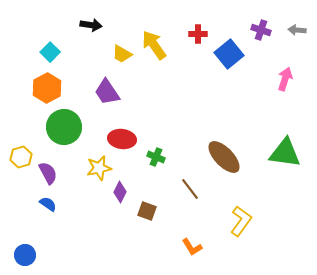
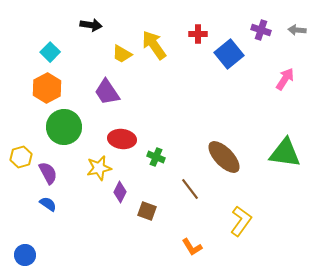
pink arrow: rotated 15 degrees clockwise
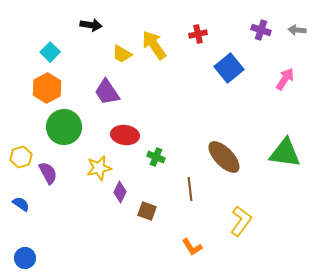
red cross: rotated 12 degrees counterclockwise
blue square: moved 14 px down
red ellipse: moved 3 px right, 4 px up
brown line: rotated 30 degrees clockwise
blue semicircle: moved 27 px left
blue circle: moved 3 px down
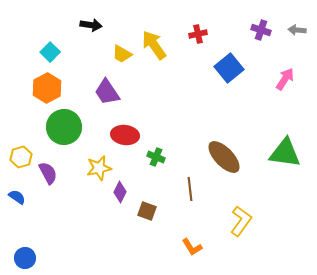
blue semicircle: moved 4 px left, 7 px up
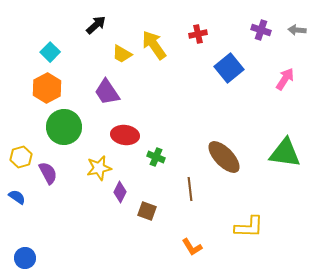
black arrow: moved 5 px right; rotated 50 degrees counterclockwise
yellow L-shape: moved 8 px right, 6 px down; rotated 56 degrees clockwise
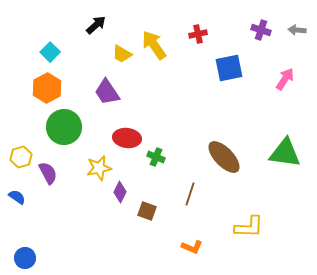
blue square: rotated 28 degrees clockwise
red ellipse: moved 2 px right, 3 px down
brown line: moved 5 px down; rotated 25 degrees clockwise
orange L-shape: rotated 35 degrees counterclockwise
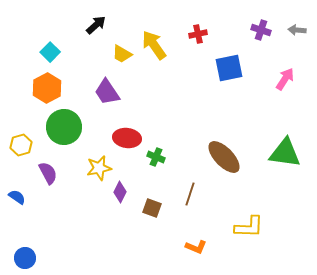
yellow hexagon: moved 12 px up
brown square: moved 5 px right, 3 px up
orange L-shape: moved 4 px right
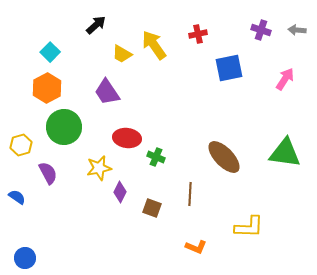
brown line: rotated 15 degrees counterclockwise
